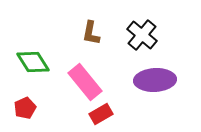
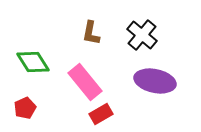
purple ellipse: moved 1 px down; rotated 15 degrees clockwise
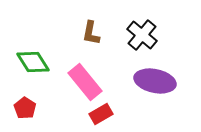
red pentagon: rotated 15 degrees counterclockwise
